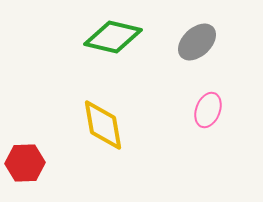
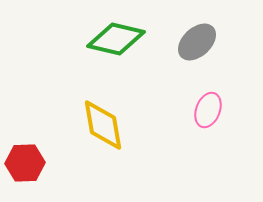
green diamond: moved 3 px right, 2 px down
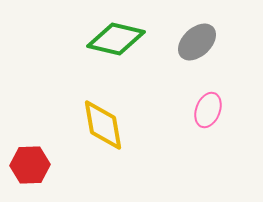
red hexagon: moved 5 px right, 2 px down
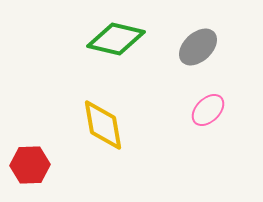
gray ellipse: moved 1 px right, 5 px down
pink ellipse: rotated 24 degrees clockwise
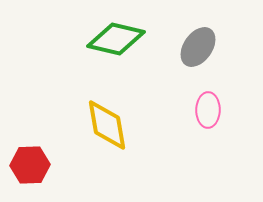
gray ellipse: rotated 12 degrees counterclockwise
pink ellipse: rotated 44 degrees counterclockwise
yellow diamond: moved 4 px right
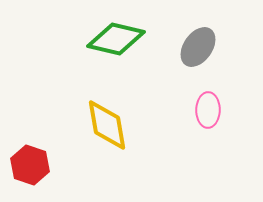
red hexagon: rotated 21 degrees clockwise
